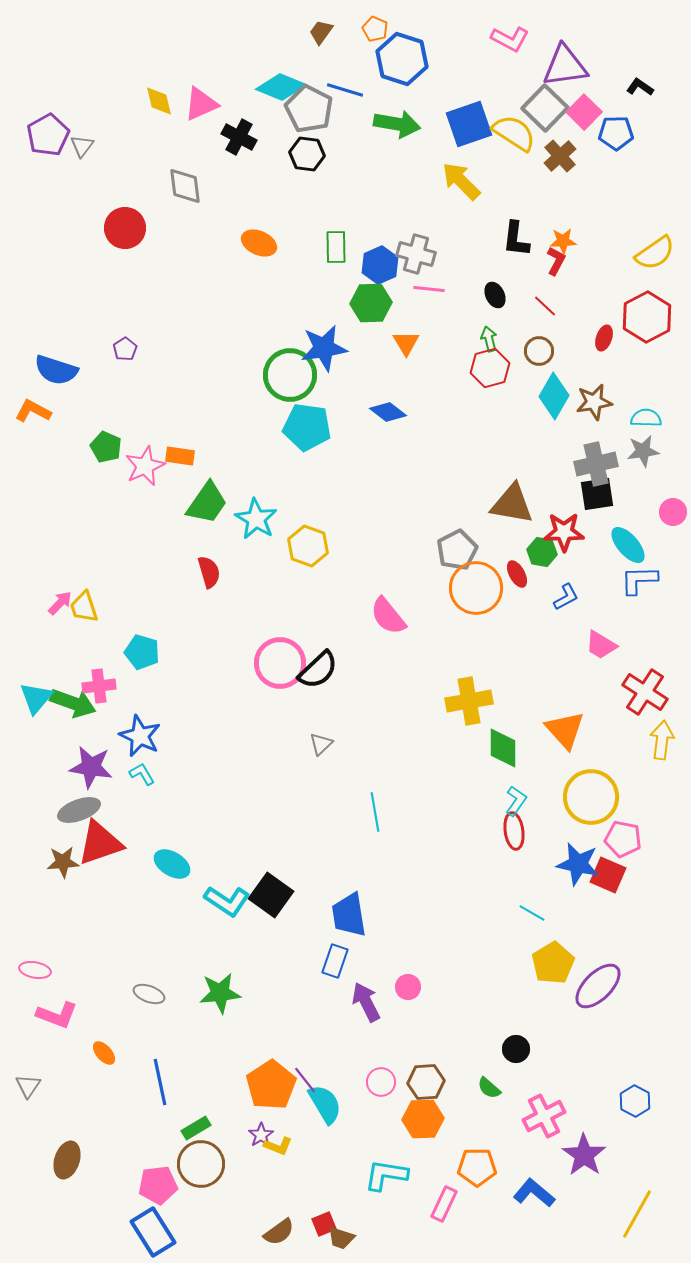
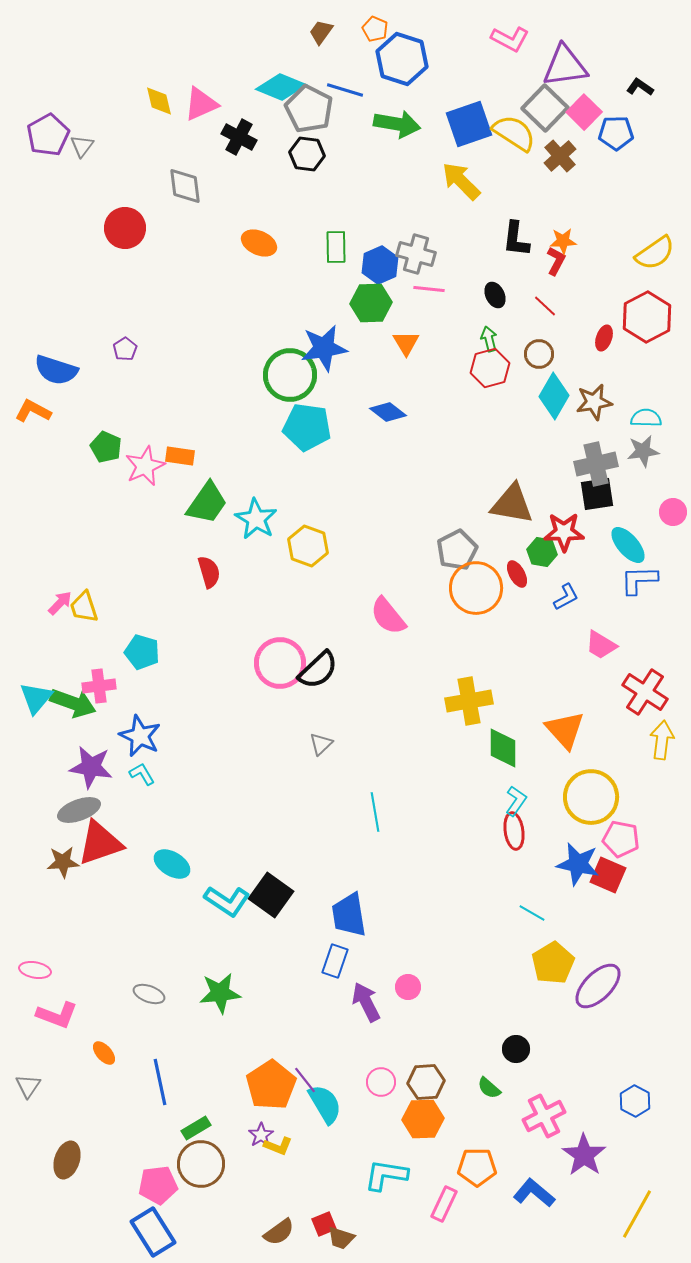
brown circle at (539, 351): moved 3 px down
pink pentagon at (623, 839): moved 2 px left
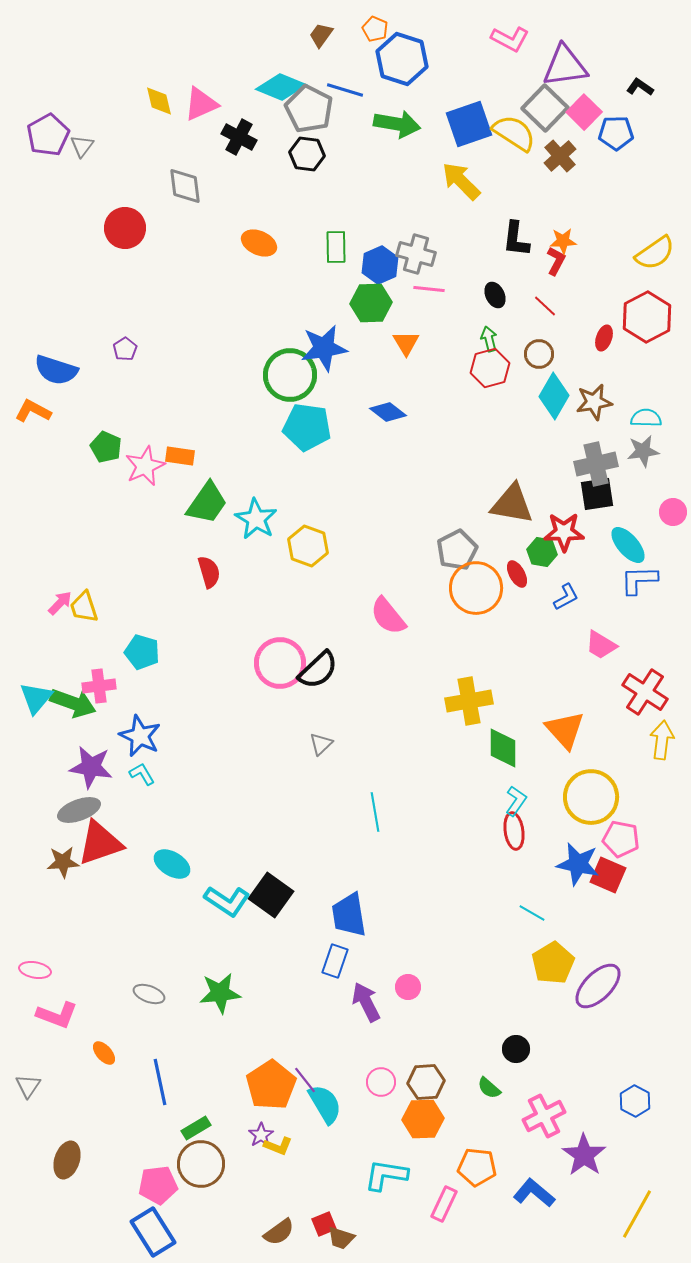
brown trapezoid at (321, 32): moved 3 px down
orange pentagon at (477, 1167): rotated 6 degrees clockwise
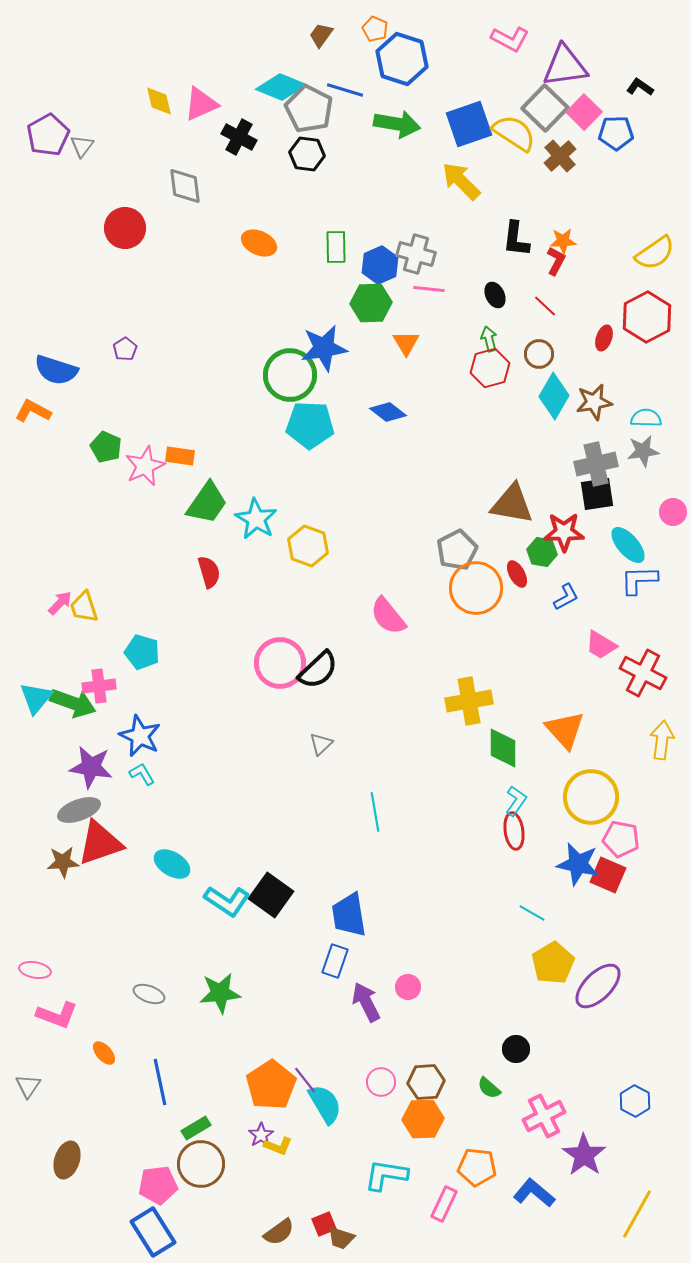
cyan pentagon at (307, 427): moved 3 px right, 2 px up; rotated 6 degrees counterclockwise
red cross at (645, 692): moved 2 px left, 19 px up; rotated 6 degrees counterclockwise
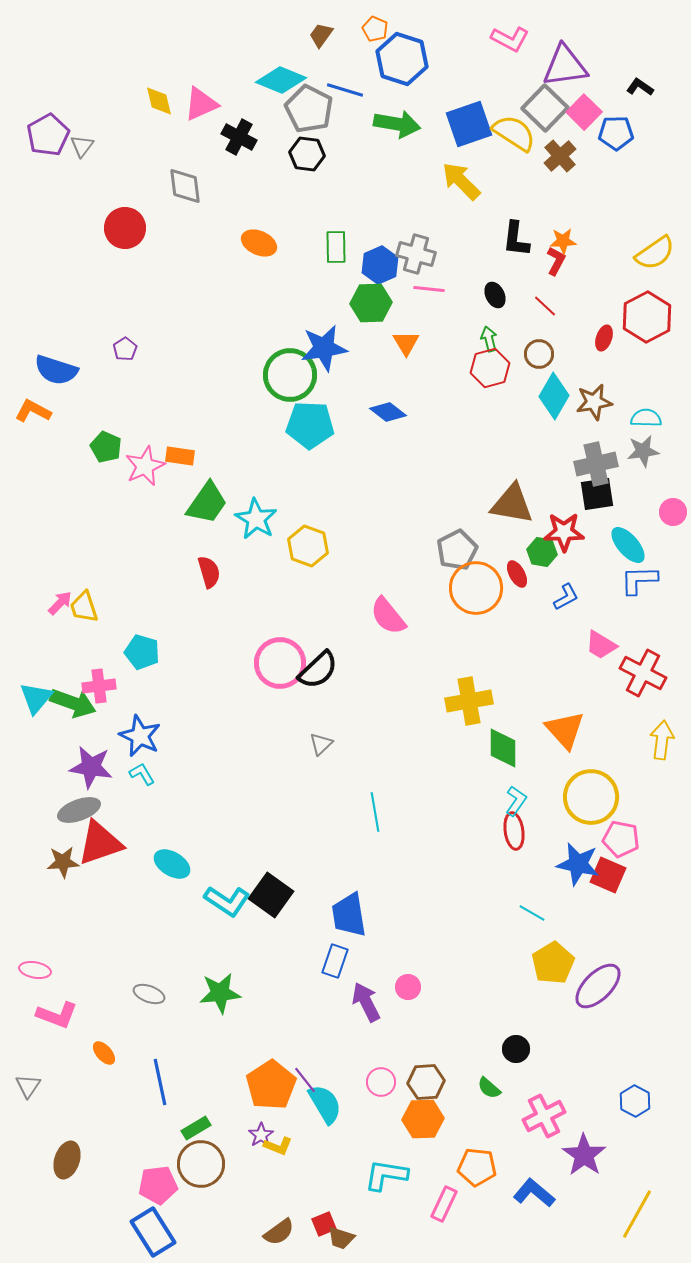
cyan diamond at (281, 87): moved 7 px up
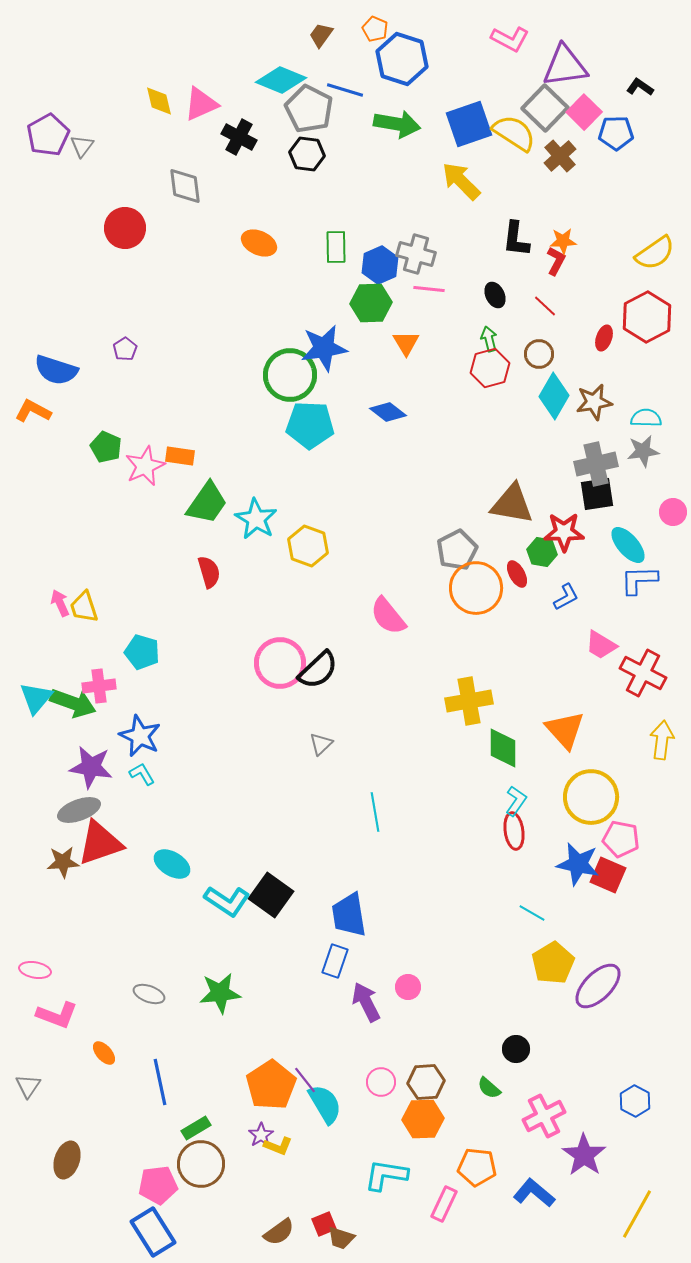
pink arrow at (60, 603): rotated 68 degrees counterclockwise
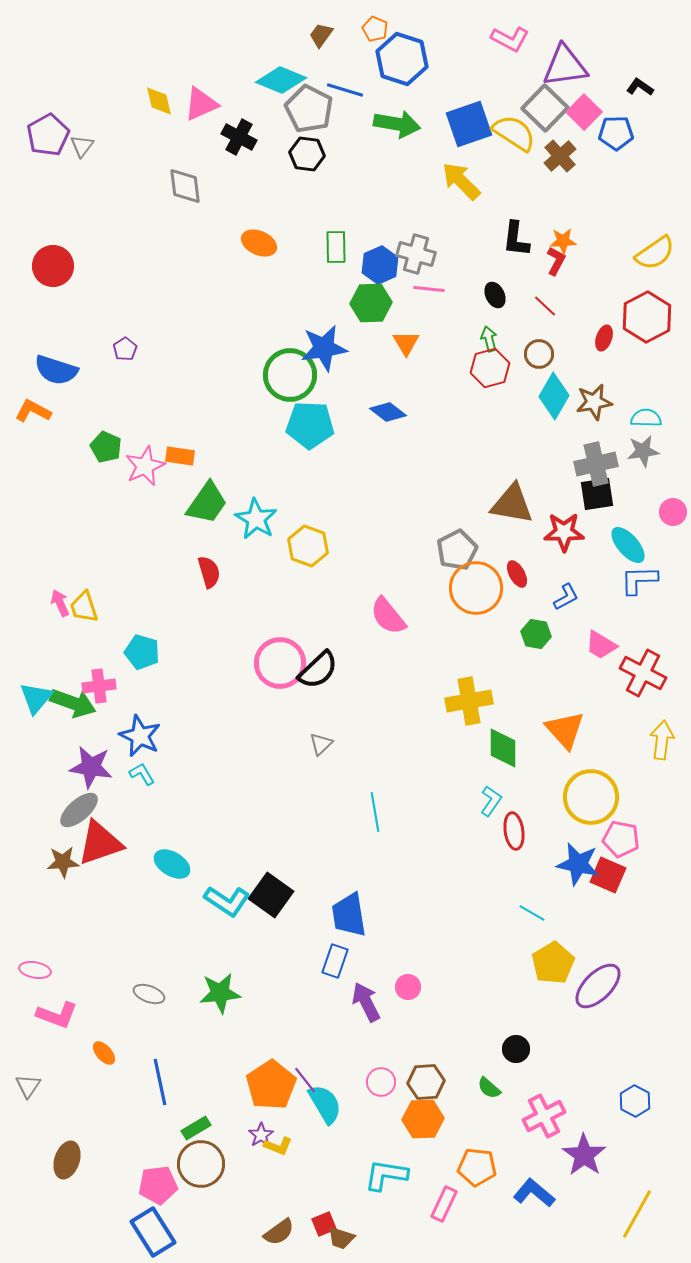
red circle at (125, 228): moved 72 px left, 38 px down
green hexagon at (542, 552): moved 6 px left, 82 px down
cyan L-shape at (516, 801): moved 25 px left
gray ellipse at (79, 810): rotated 21 degrees counterclockwise
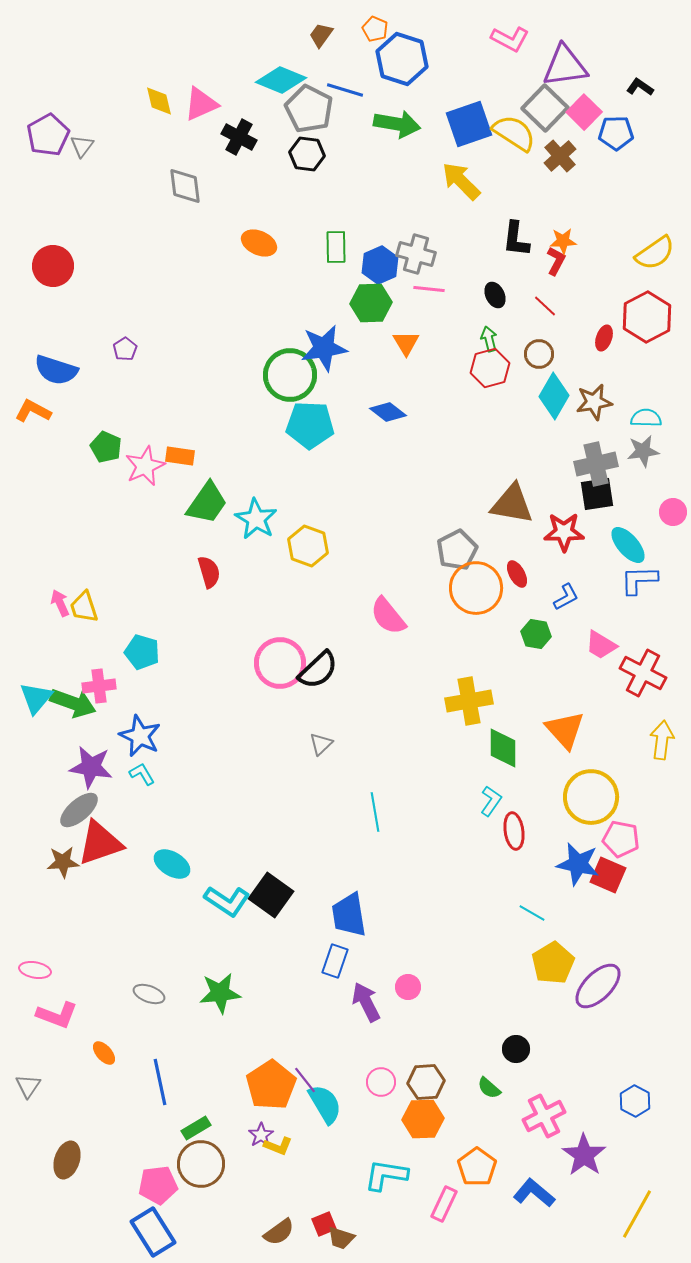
orange pentagon at (477, 1167): rotated 30 degrees clockwise
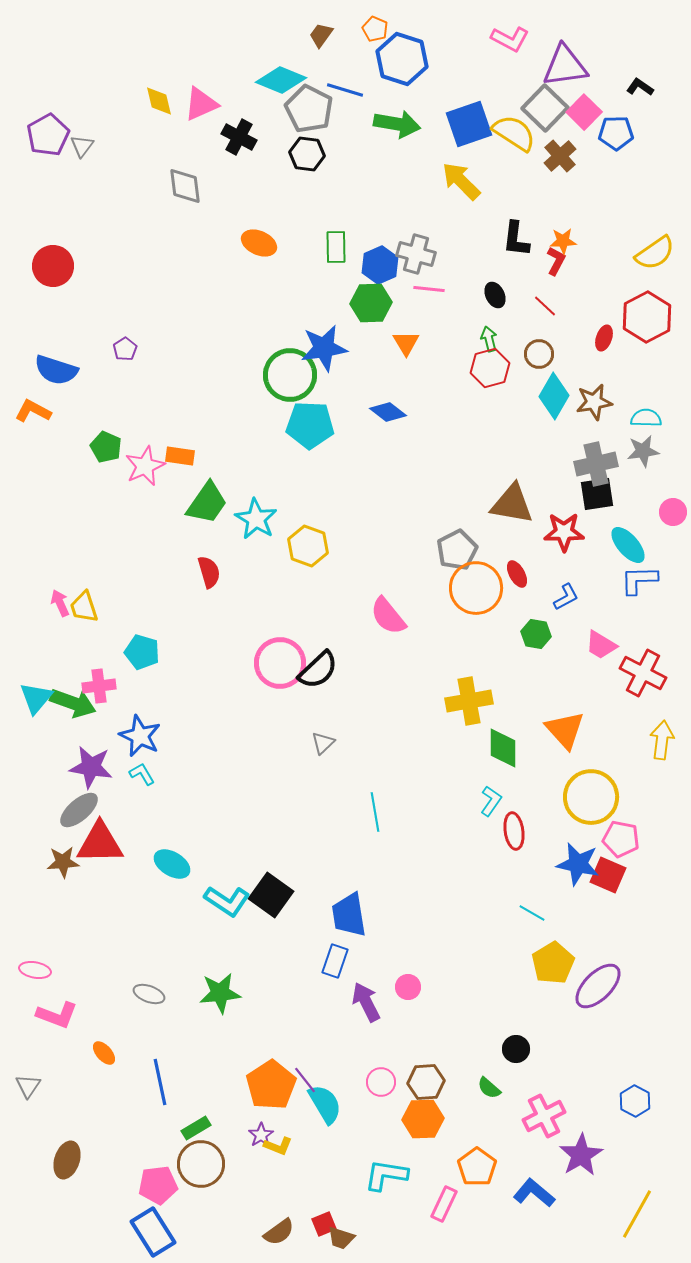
gray triangle at (321, 744): moved 2 px right, 1 px up
red triangle at (100, 843): rotated 18 degrees clockwise
purple star at (584, 1155): moved 3 px left; rotated 6 degrees clockwise
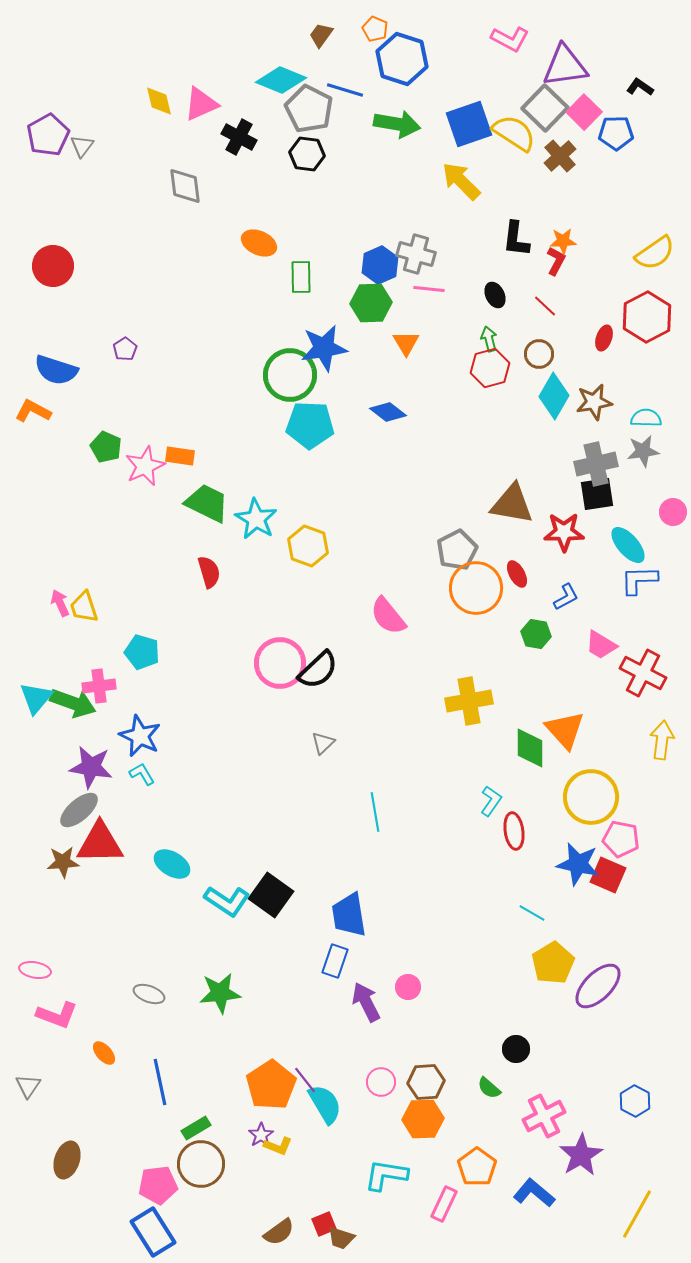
green rectangle at (336, 247): moved 35 px left, 30 px down
green trapezoid at (207, 503): rotated 99 degrees counterclockwise
green diamond at (503, 748): moved 27 px right
